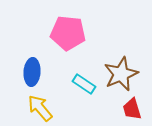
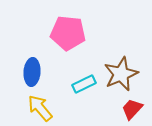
cyan rectangle: rotated 60 degrees counterclockwise
red trapezoid: rotated 60 degrees clockwise
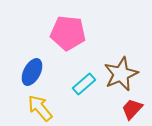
blue ellipse: rotated 24 degrees clockwise
cyan rectangle: rotated 15 degrees counterclockwise
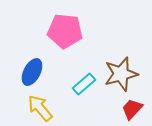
pink pentagon: moved 3 px left, 2 px up
brown star: rotated 8 degrees clockwise
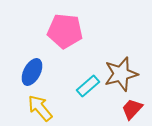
cyan rectangle: moved 4 px right, 2 px down
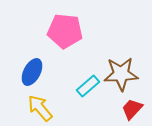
brown star: rotated 12 degrees clockwise
